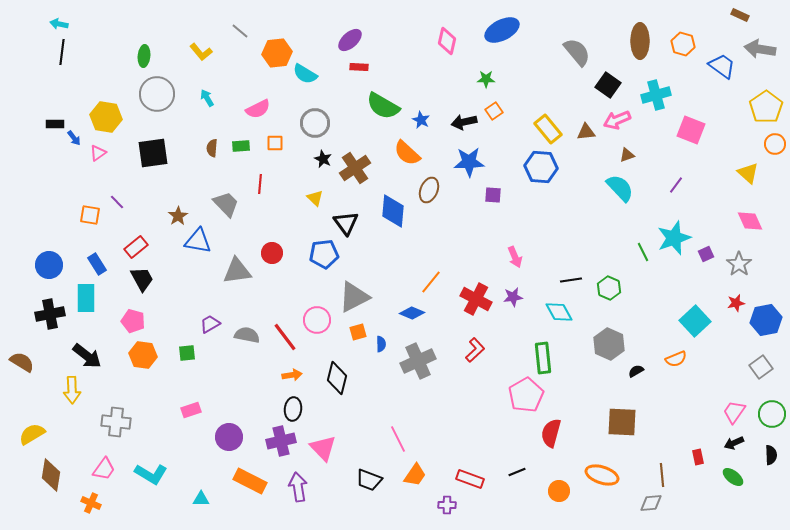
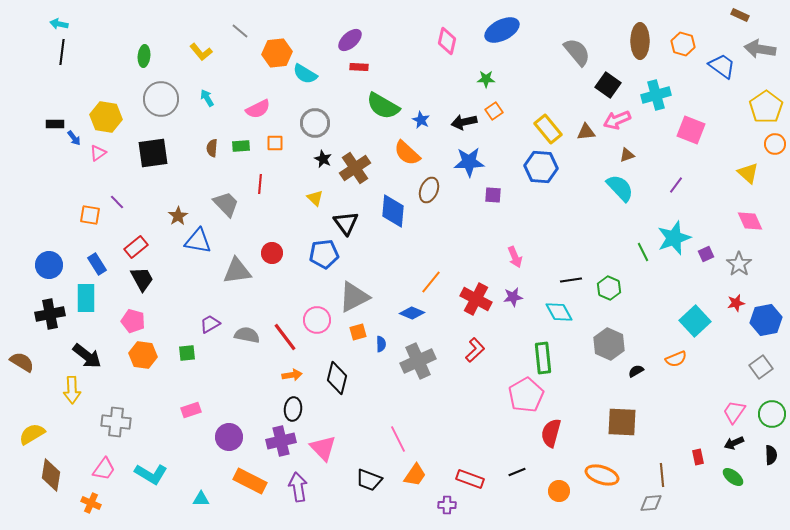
gray circle at (157, 94): moved 4 px right, 5 px down
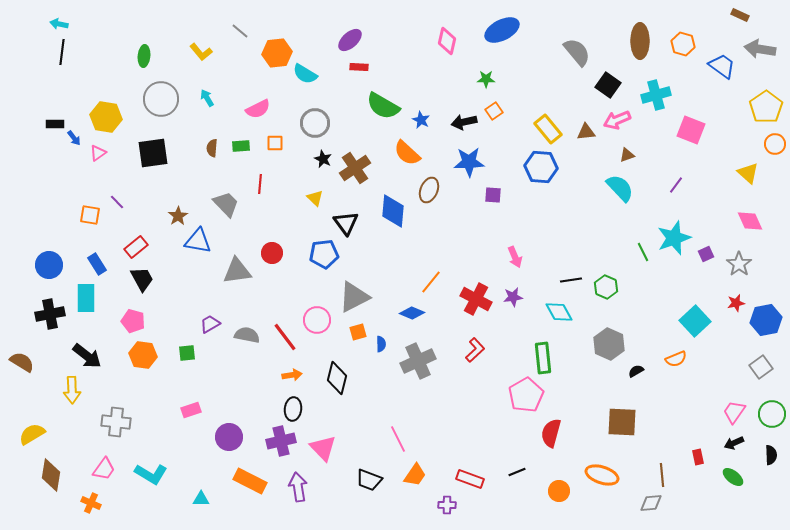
green hexagon at (609, 288): moved 3 px left, 1 px up
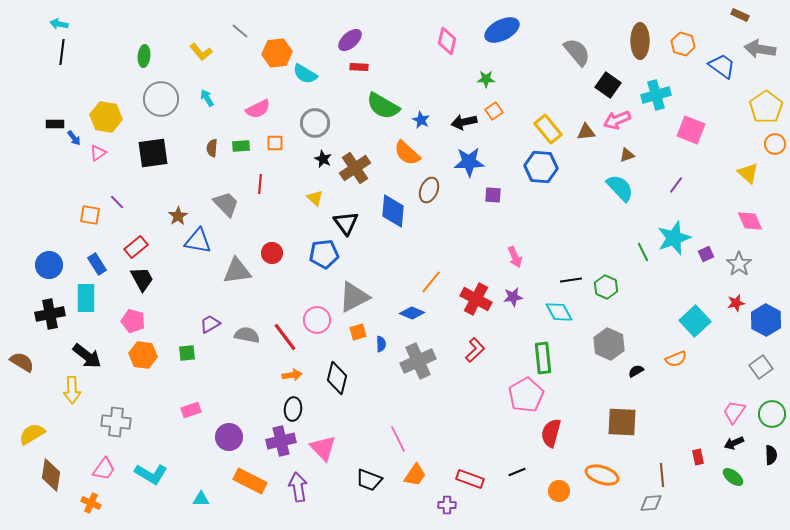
blue hexagon at (766, 320): rotated 20 degrees counterclockwise
